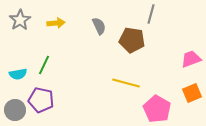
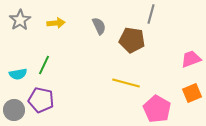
gray circle: moved 1 px left
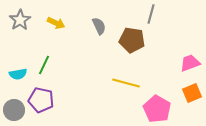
yellow arrow: rotated 30 degrees clockwise
pink trapezoid: moved 1 px left, 4 px down
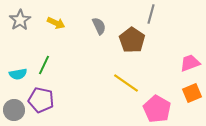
brown pentagon: rotated 25 degrees clockwise
yellow line: rotated 20 degrees clockwise
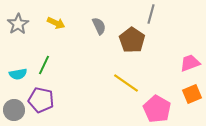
gray star: moved 2 px left, 4 px down
orange square: moved 1 px down
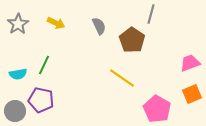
yellow line: moved 4 px left, 5 px up
gray circle: moved 1 px right, 1 px down
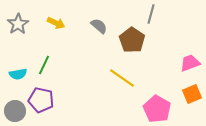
gray semicircle: rotated 24 degrees counterclockwise
